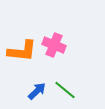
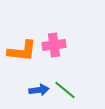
pink cross: rotated 30 degrees counterclockwise
blue arrow: moved 2 px right, 1 px up; rotated 36 degrees clockwise
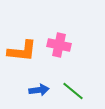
pink cross: moved 5 px right; rotated 20 degrees clockwise
green line: moved 8 px right, 1 px down
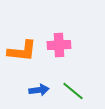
pink cross: rotated 15 degrees counterclockwise
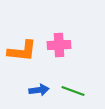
green line: rotated 20 degrees counterclockwise
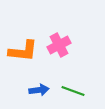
pink cross: rotated 25 degrees counterclockwise
orange L-shape: moved 1 px right
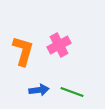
orange L-shape: rotated 80 degrees counterclockwise
green line: moved 1 px left, 1 px down
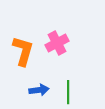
pink cross: moved 2 px left, 2 px up
green line: moved 4 px left; rotated 70 degrees clockwise
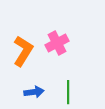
orange L-shape: rotated 16 degrees clockwise
blue arrow: moved 5 px left, 2 px down
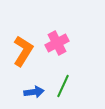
green line: moved 5 px left, 6 px up; rotated 25 degrees clockwise
